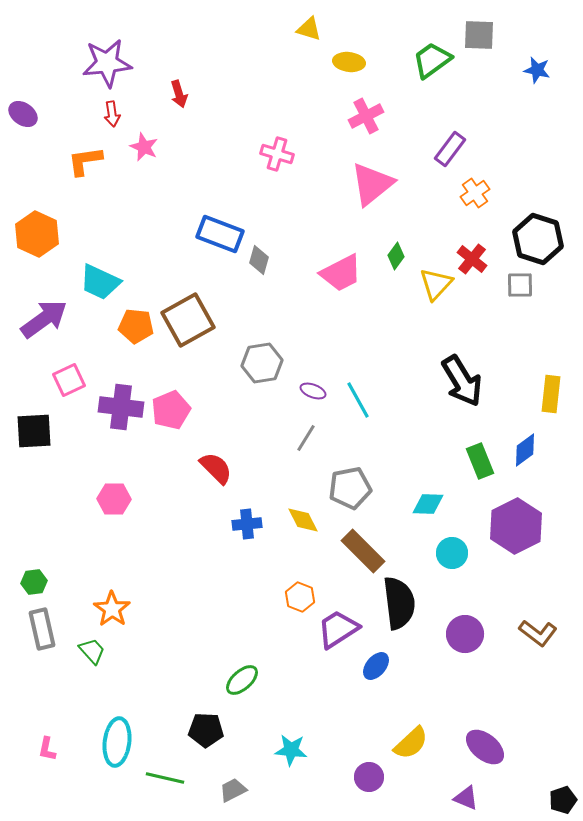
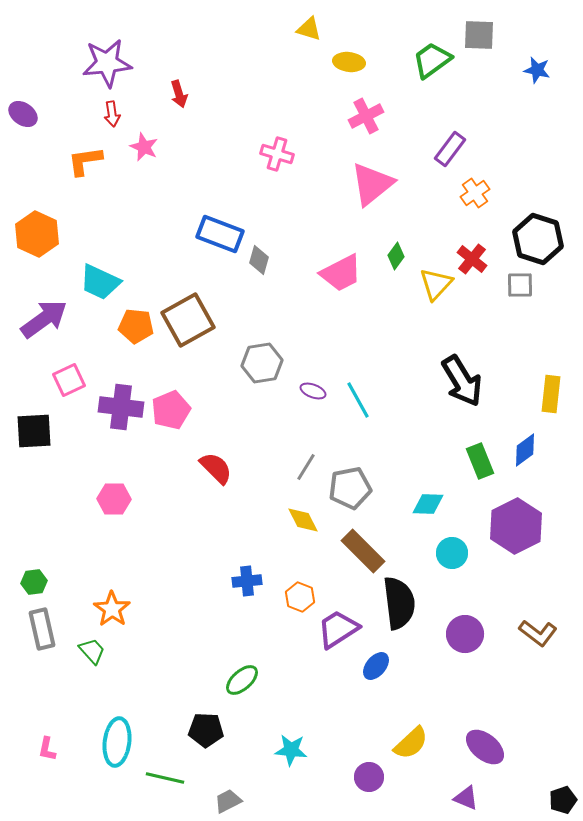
gray line at (306, 438): moved 29 px down
blue cross at (247, 524): moved 57 px down
gray trapezoid at (233, 790): moved 5 px left, 11 px down
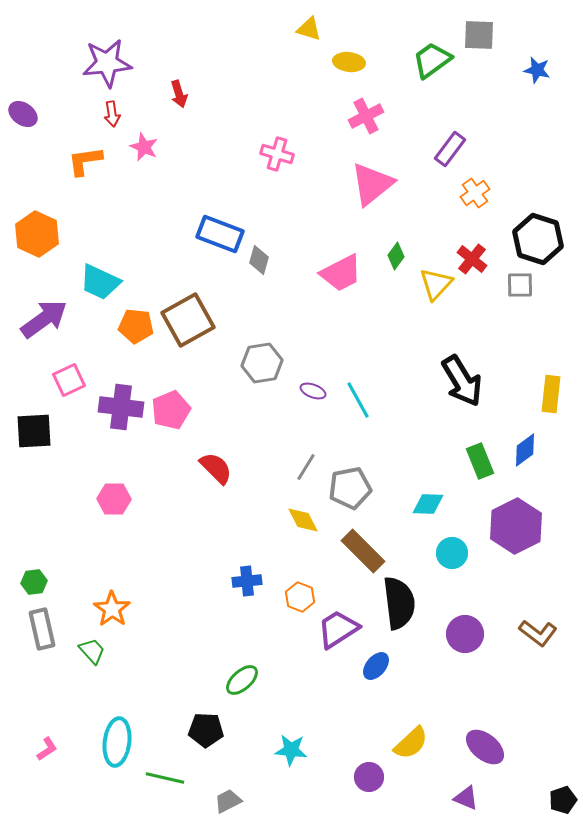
pink L-shape at (47, 749): rotated 135 degrees counterclockwise
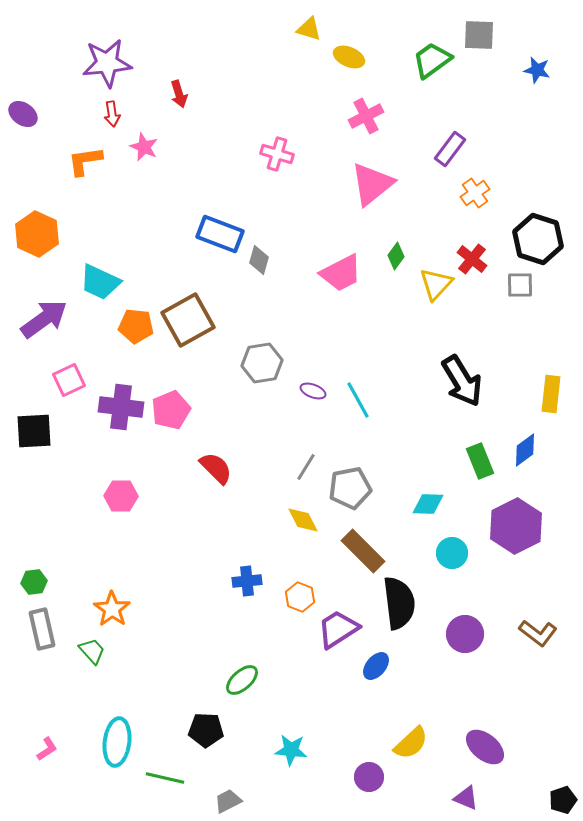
yellow ellipse at (349, 62): moved 5 px up; rotated 16 degrees clockwise
pink hexagon at (114, 499): moved 7 px right, 3 px up
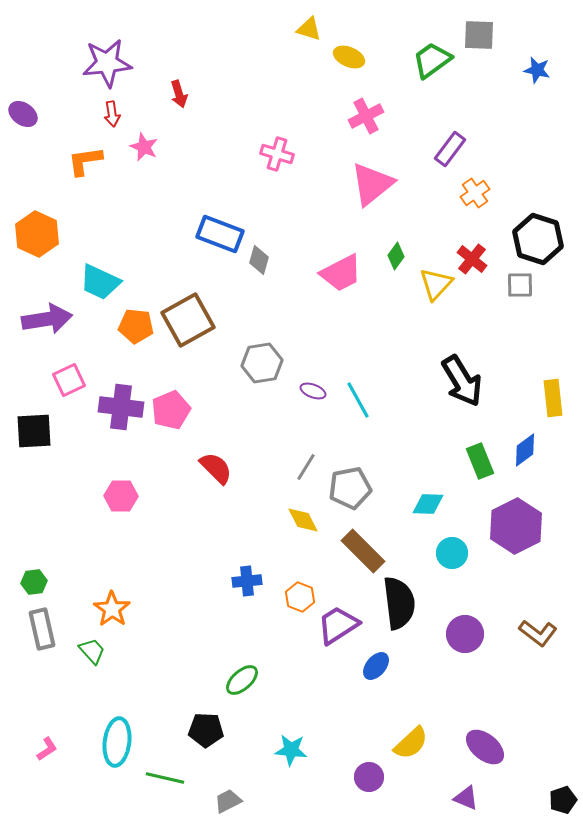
purple arrow at (44, 319): moved 3 px right; rotated 27 degrees clockwise
yellow rectangle at (551, 394): moved 2 px right, 4 px down; rotated 12 degrees counterclockwise
purple trapezoid at (338, 629): moved 4 px up
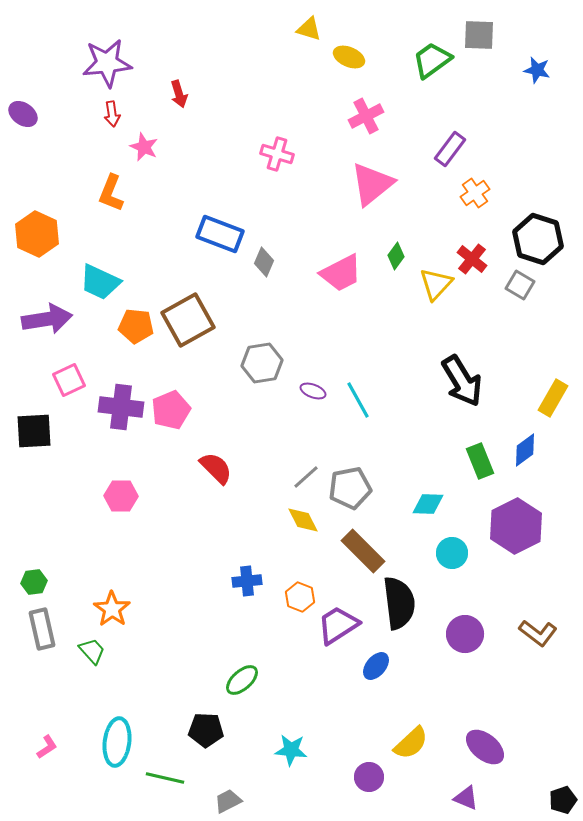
orange L-shape at (85, 161): moved 26 px right, 32 px down; rotated 60 degrees counterclockwise
gray diamond at (259, 260): moved 5 px right, 2 px down; rotated 8 degrees clockwise
gray square at (520, 285): rotated 32 degrees clockwise
yellow rectangle at (553, 398): rotated 36 degrees clockwise
gray line at (306, 467): moved 10 px down; rotated 16 degrees clockwise
pink L-shape at (47, 749): moved 2 px up
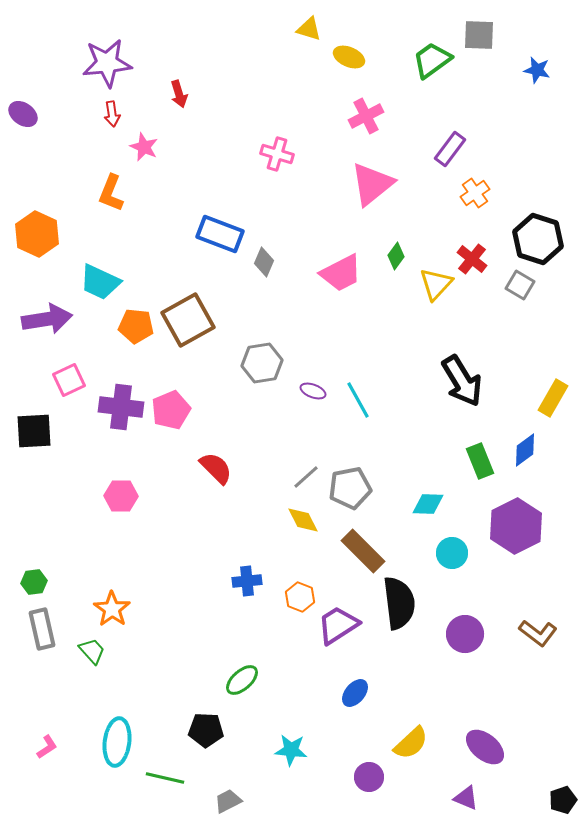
blue ellipse at (376, 666): moved 21 px left, 27 px down
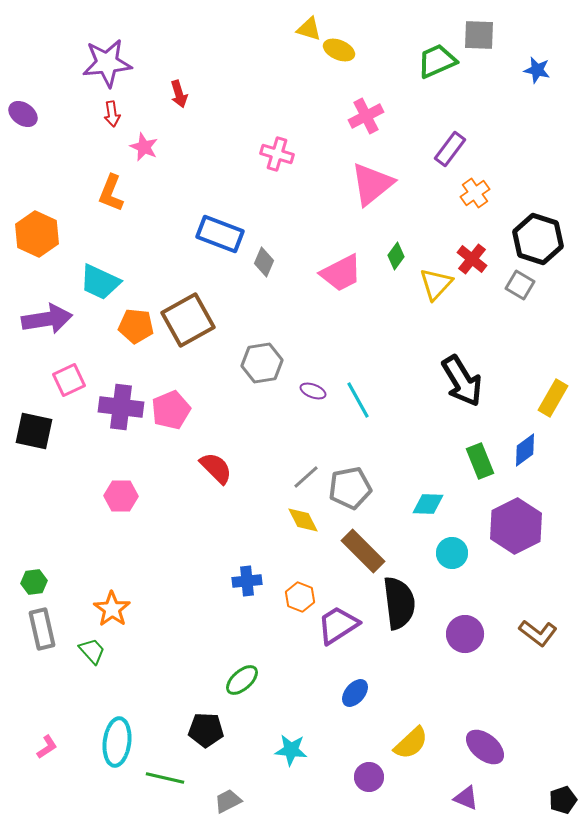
yellow ellipse at (349, 57): moved 10 px left, 7 px up
green trapezoid at (432, 60): moved 5 px right, 1 px down; rotated 12 degrees clockwise
black square at (34, 431): rotated 15 degrees clockwise
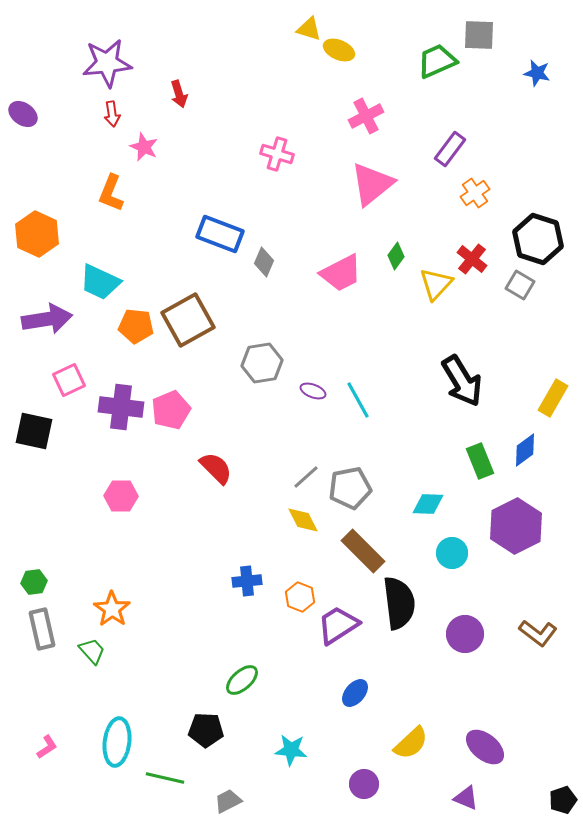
blue star at (537, 70): moved 3 px down
purple circle at (369, 777): moved 5 px left, 7 px down
